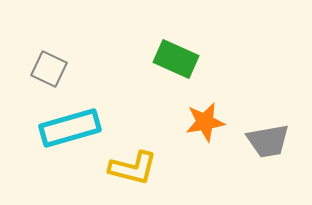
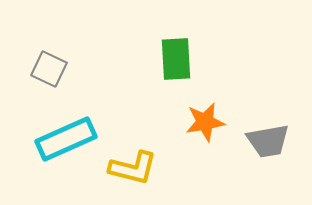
green rectangle: rotated 63 degrees clockwise
cyan rectangle: moved 4 px left, 11 px down; rotated 8 degrees counterclockwise
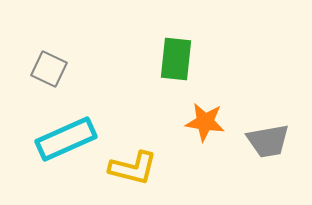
green rectangle: rotated 9 degrees clockwise
orange star: rotated 18 degrees clockwise
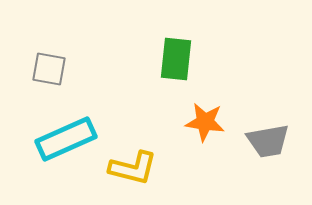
gray square: rotated 15 degrees counterclockwise
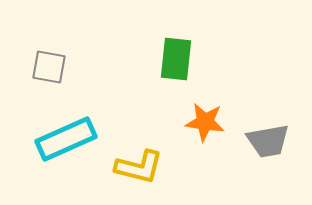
gray square: moved 2 px up
yellow L-shape: moved 6 px right, 1 px up
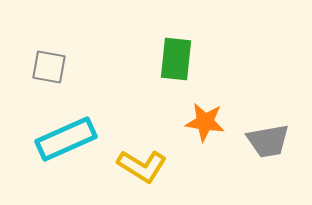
yellow L-shape: moved 3 px right, 1 px up; rotated 18 degrees clockwise
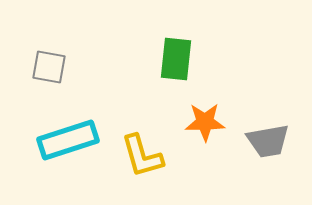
orange star: rotated 9 degrees counterclockwise
cyan rectangle: moved 2 px right, 1 px down; rotated 6 degrees clockwise
yellow L-shape: moved 10 px up; rotated 42 degrees clockwise
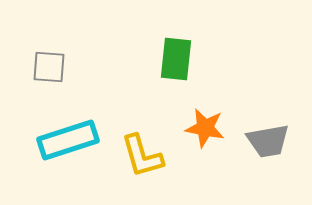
gray square: rotated 6 degrees counterclockwise
orange star: moved 6 px down; rotated 12 degrees clockwise
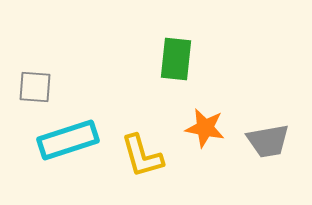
gray square: moved 14 px left, 20 px down
